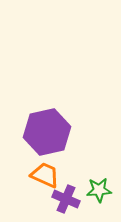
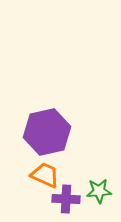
green star: moved 1 px down
purple cross: rotated 20 degrees counterclockwise
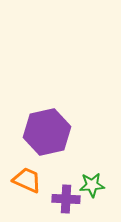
orange trapezoid: moved 18 px left, 5 px down
green star: moved 7 px left, 6 px up
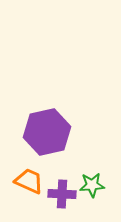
orange trapezoid: moved 2 px right, 1 px down
purple cross: moved 4 px left, 5 px up
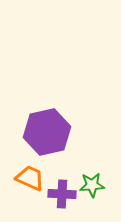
orange trapezoid: moved 1 px right, 3 px up
